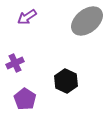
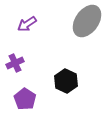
purple arrow: moved 7 px down
gray ellipse: rotated 16 degrees counterclockwise
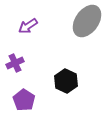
purple arrow: moved 1 px right, 2 px down
purple pentagon: moved 1 px left, 1 px down
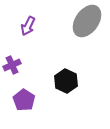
purple arrow: rotated 30 degrees counterclockwise
purple cross: moved 3 px left, 2 px down
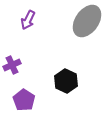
purple arrow: moved 6 px up
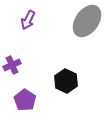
purple pentagon: moved 1 px right
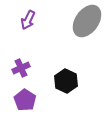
purple cross: moved 9 px right, 3 px down
